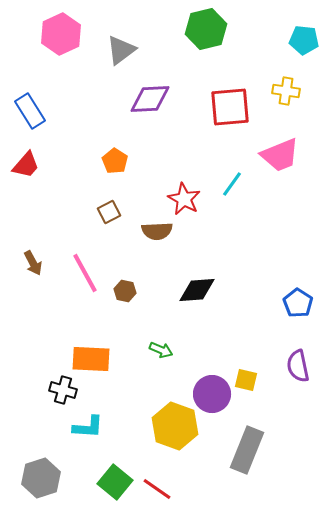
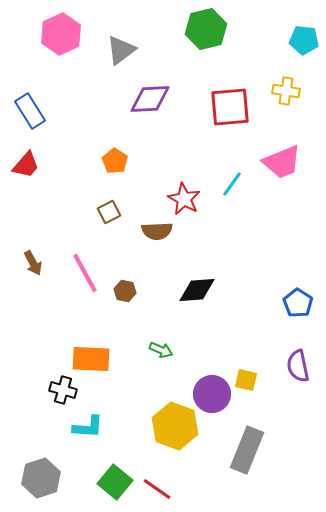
pink trapezoid: moved 2 px right, 7 px down
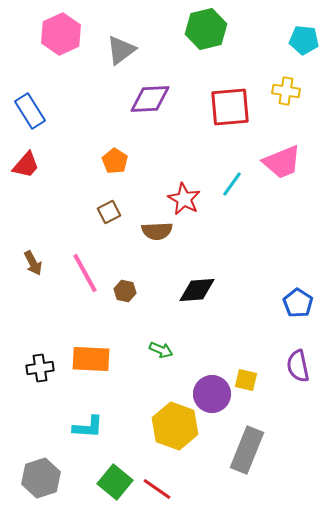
black cross: moved 23 px left, 22 px up; rotated 24 degrees counterclockwise
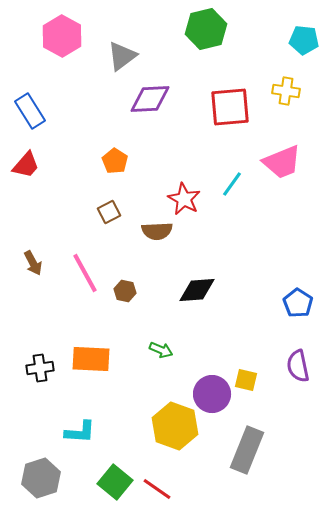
pink hexagon: moved 1 px right, 2 px down; rotated 6 degrees counterclockwise
gray triangle: moved 1 px right, 6 px down
cyan L-shape: moved 8 px left, 5 px down
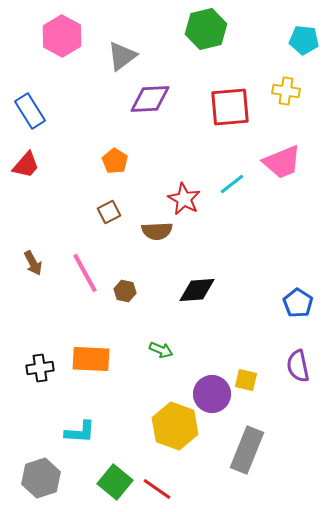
cyan line: rotated 16 degrees clockwise
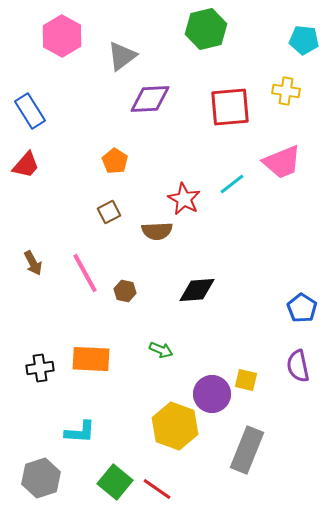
blue pentagon: moved 4 px right, 5 px down
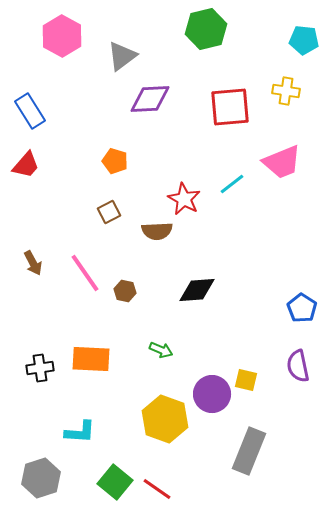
orange pentagon: rotated 15 degrees counterclockwise
pink line: rotated 6 degrees counterclockwise
yellow hexagon: moved 10 px left, 7 px up
gray rectangle: moved 2 px right, 1 px down
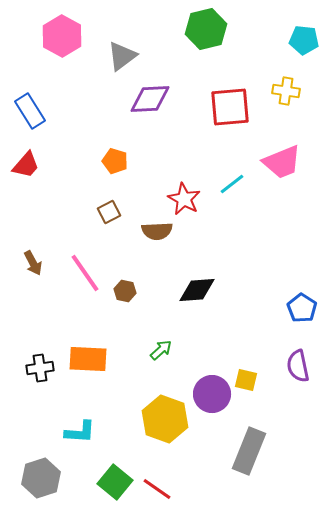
green arrow: rotated 65 degrees counterclockwise
orange rectangle: moved 3 px left
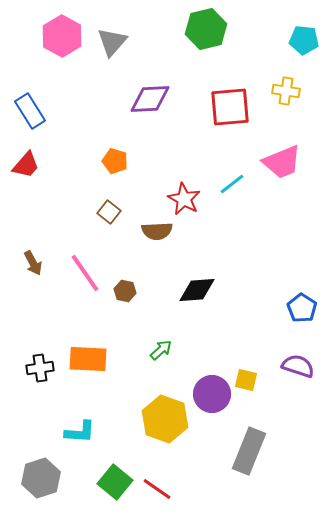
gray triangle: moved 10 px left, 14 px up; rotated 12 degrees counterclockwise
brown square: rotated 25 degrees counterclockwise
purple semicircle: rotated 120 degrees clockwise
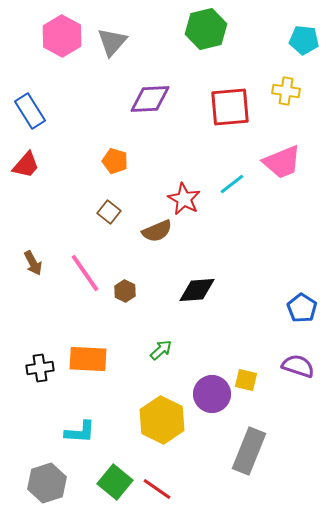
brown semicircle: rotated 20 degrees counterclockwise
brown hexagon: rotated 15 degrees clockwise
yellow hexagon: moved 3 px left, 1 px down; rotated 6 degrees clockwise
gray hexagon: moved 6 px right, 5 px down
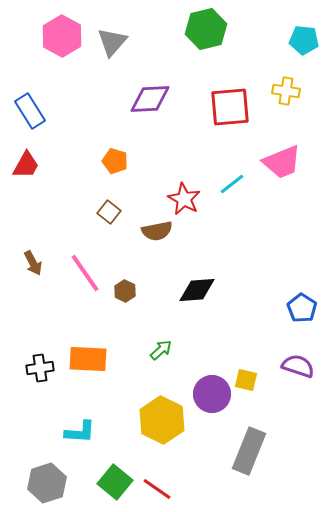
red trapezoid: rotated 12 degrees counterclockwise
brown semicircle: rotated 12 degrees clockwise
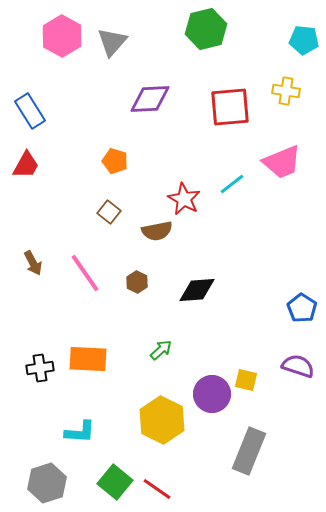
brown hexagon: moved 12 px right, 9 px up
